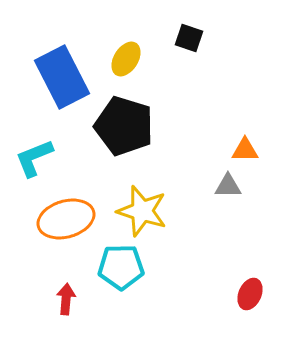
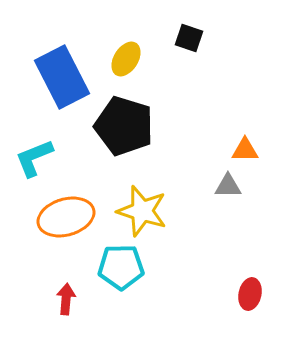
orange ellipse: moved 2 px up
red ellipse: rotated 12 degrees counterclockwise
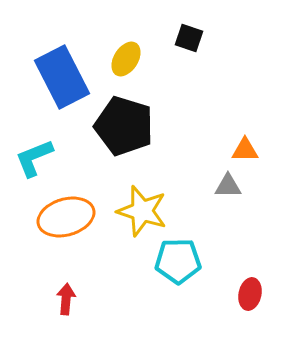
cyan pentagon: moved 57 px right, 6 px up
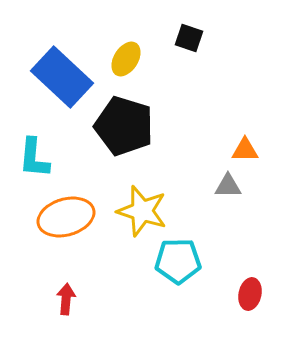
blue rectangle: rotated 20 degrees counterclockwise
cyan L-shape: rotated 63 degrees counterclockwise
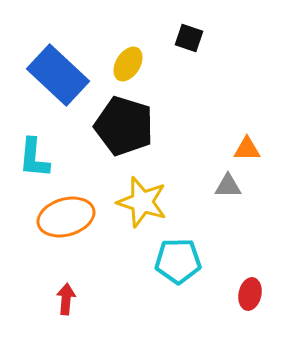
yellow ellipse: moved 2 px right, 5 px down
blue rectangle: moved 4 px left, 2 px up
orange triangle: moved 2 px right, 1 px up
yellow star: moved 9 px up
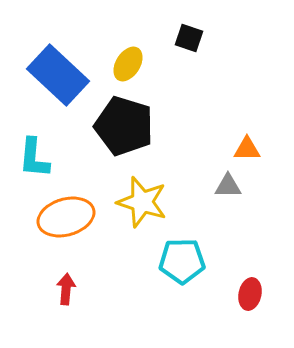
cyan pentagon: moved 4 px right
red arrow: moved 10 px up
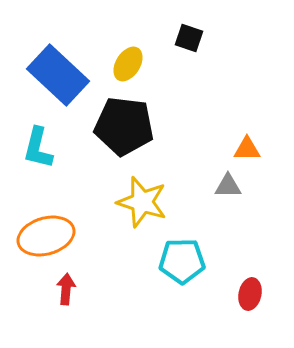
black pentagon: rotated 10 degrees counterclockwise
cyan L-shape: moved 4 px right, 10 px up; rotated 9 degrees clockwise
orange ellipse: moved 20 px left, 19 px down
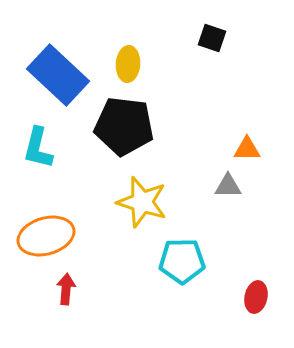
black square: moved 23 px right
yellow ellipse: rotated 28 degrees counterclockwise
red ellipse: moved 6 px right, 3 px down
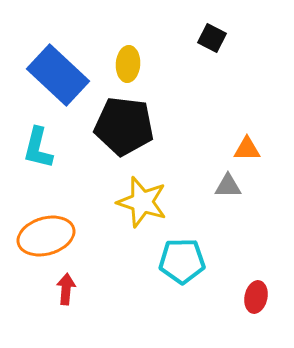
black square: rotated 8 degrees clockwise
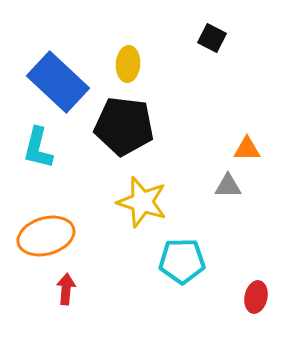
blue rectangle: moved 7 px down
